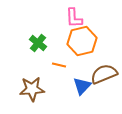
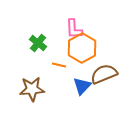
pink L-shape: moved 11 px down
orange hexagon: moved 7 px down; rotated 16 degrees counterclockwise
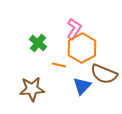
pink L-shape: rotated 145 degrees counterclockwise
brown semicircle: rotated 136 degrees counterclockwise
